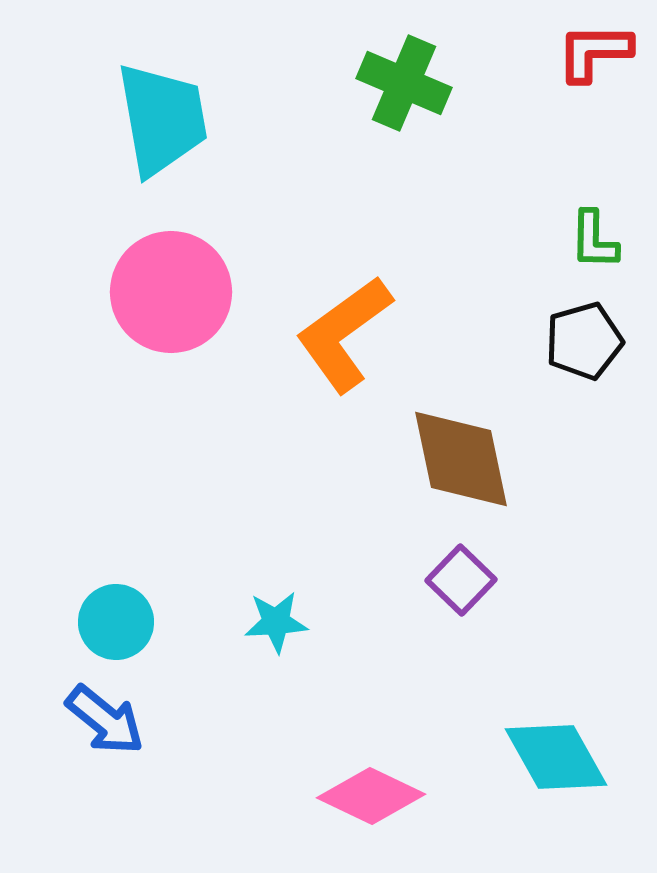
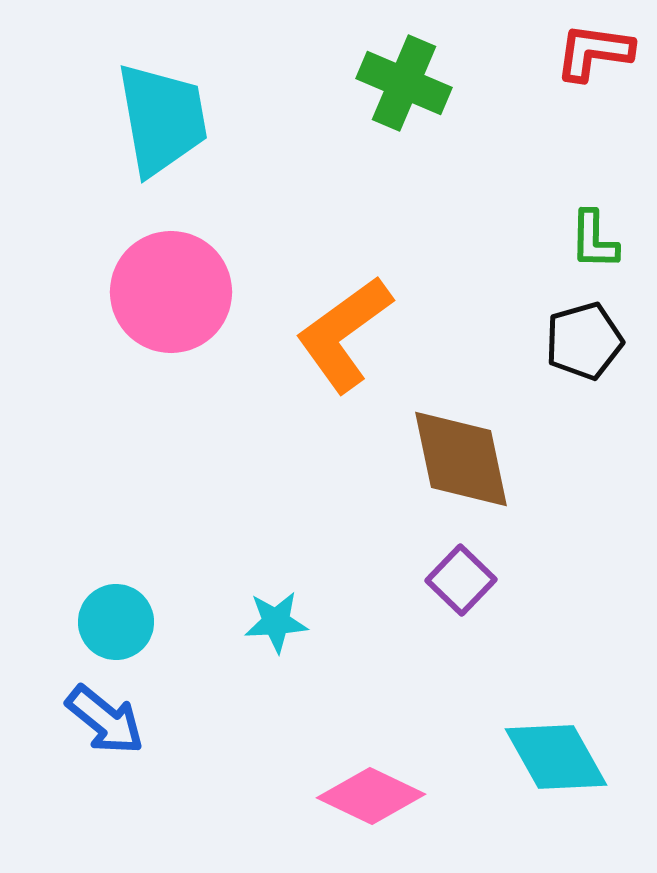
red L-shape: rotated 8 degrees clockwise
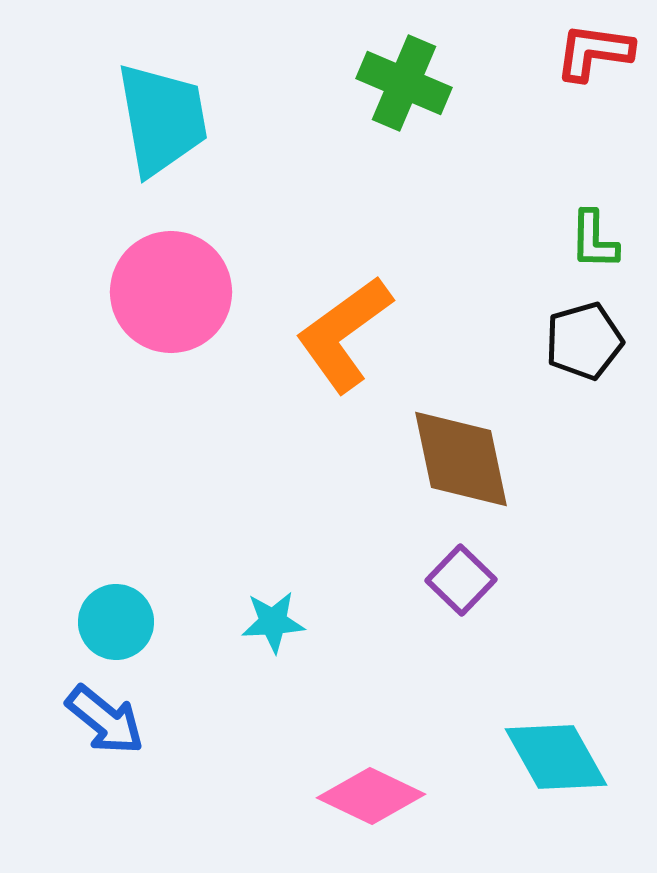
cyan star: moved 3 px left
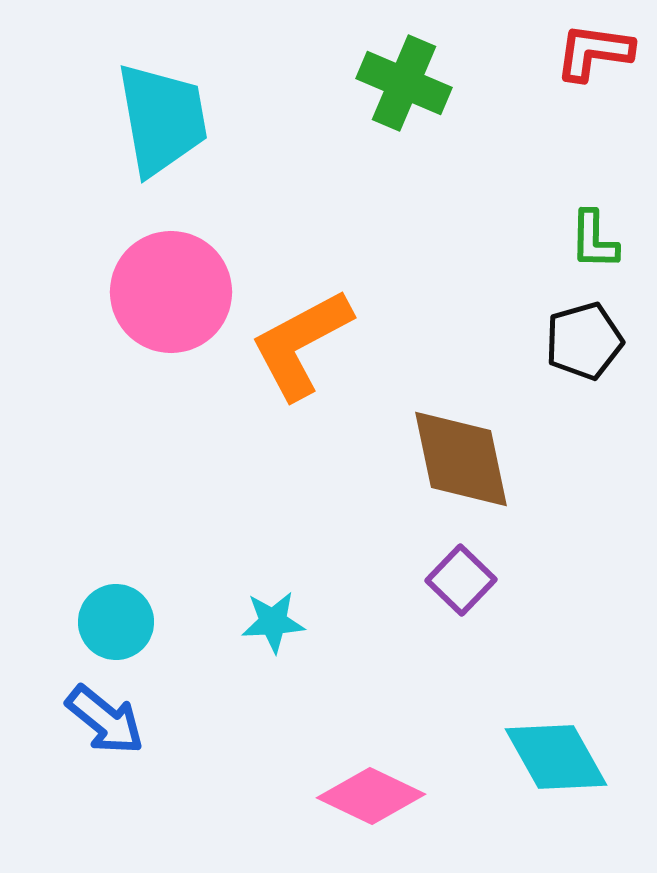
orange L-shape: moved 43 px left, 10 px down; rotated 8 degrees clockwise
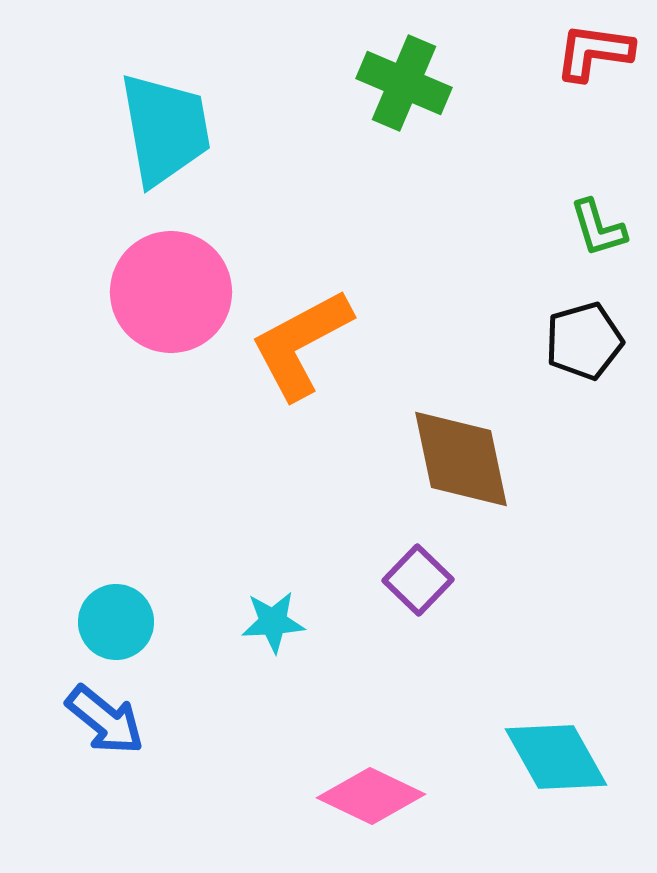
cyan trapezoid: moved 3 px right, 10 px down
green L-shape: moved 4 px right, 12 px up; rotated 18 degrees counterclockwise
purple square: moved 43 px left
